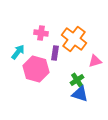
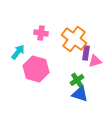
purple rectangle: moved 31 px right
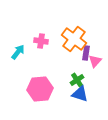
pink cross: moved 8 px down
pink triangle: rotated 32 degrees counterclockwise
pink hexagon: moved 4 px right, 20 px down; rotated 20 degrees counterclockwise
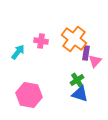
pink hexagon: moved 11 px left, 6 px down; rotated 15 degrees clockwise
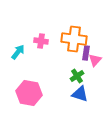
orange cross: rotated 30 degrees counterclockwise
pink triangle: moved 1 px up
green cross: moved 4 px up
pink hexagon: moved 2 px up
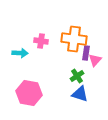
cyan arrow: moved 2 px right, 1 px down; rotated 56 degrees clockwise
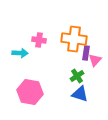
pink cross: moved 2 px left, 1 px up
pink hexagon: moved 1 px right, 1 px up
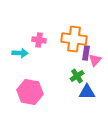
blue triangle: moved 7 px right, 2 px up; rotated 18 degrees counterclockwise
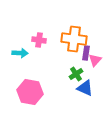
green cross: moved 1 px left, 2 px up
blue triangle: moved 2 px left, 4 px up; rotated 24 degrees clockwise
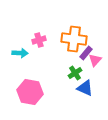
pink cross: rotated 24 degrees counterclockwise
purple rectangle: rotated 32 degrees clockwise
green cross: moved 1 px left, 1 px up
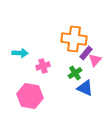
pink cross: moved 4 px right, 26 px down
pink hexagon: moved 4 px down
